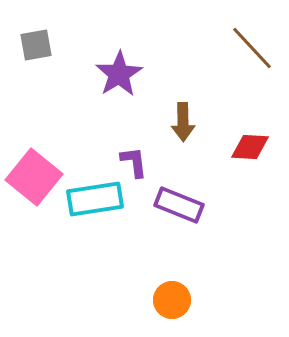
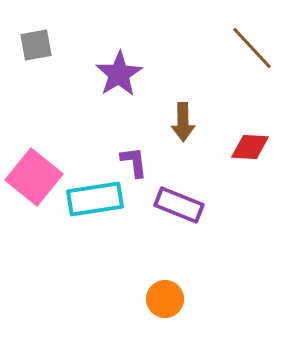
orange circle: moved 7 px left, 1 px up
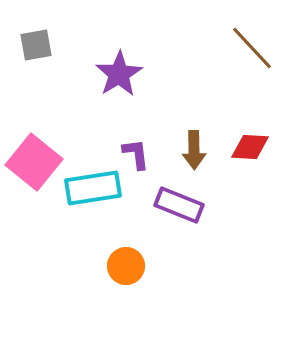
brown arrow: moved 11 px right, 28 px down
purple L-shape: moved 2 px right, 8 px up
pink square: moved 15 px up
cyan rectangle: moved 2 px left, 11 px up
orange circle: moved 39 px left, 33 px up
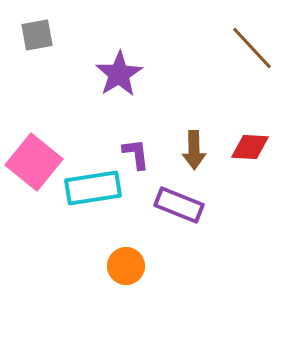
gray square: moved 1 px right, 10 px up
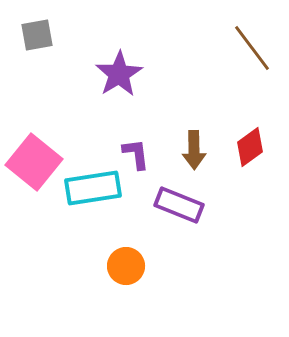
brown line: rotated 6 degrees clockwise
red diamond: rotated 39 degrees counterclockwise
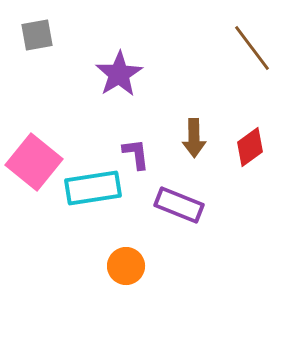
brown arrow: moved 12 px up
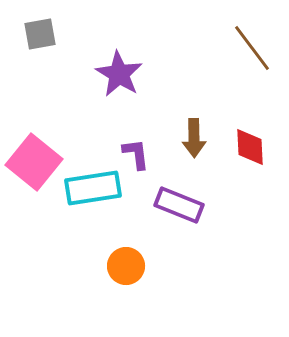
gray square: moved 3 px right, 1 px up
purple star: rotated 9 degrees counterclockwise
red diamond: rotated 57 degrees counterclockwise
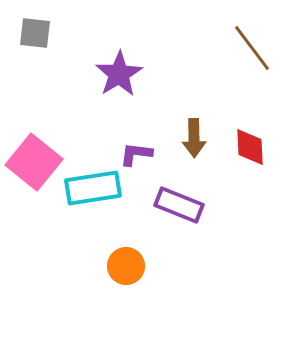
gray square: moved 5 px left, 1 px up; rotated 16 degrees clockwise
purple star: rotated 9 degrees clockwise
purple L-shape: rotated 76 degrees counterclockwise
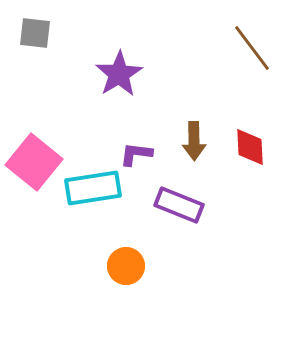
brown arrow: moved 3 px down
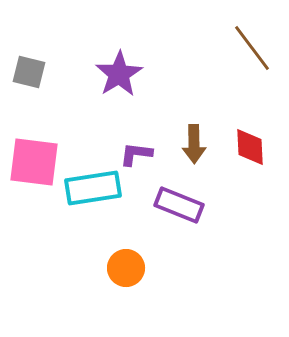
gray square: moved 6 px left, 39 px down; rotated 8 degrees clockwise
brown arrow: moved 3 px down
pink square: rotated 32 degrees counterclockwise
orange circle: moved 2 px down
